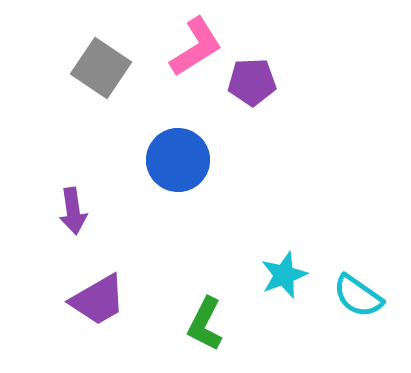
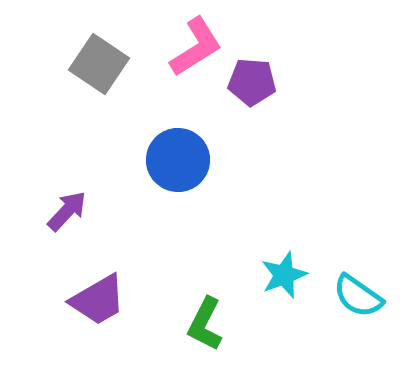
gray square: moved 2 px left, 4 px up
purple pentagon: rotated 6 degrees clockwise
purple arrow: moved 6 px left; rotated 129 degrees counterclockwise
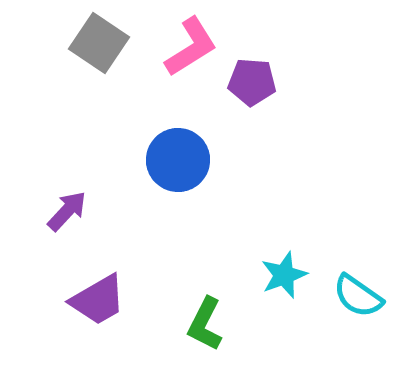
pink L-shape: moved 5 px left
gray square: moved 21 px up
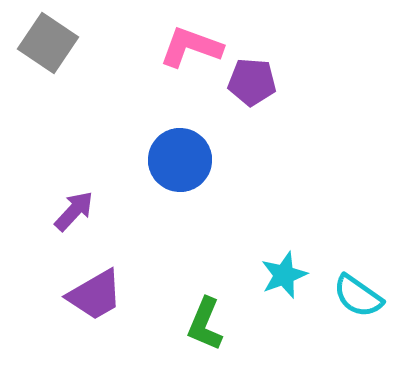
gray square: moved 51 px left
pink L-shape: rotated 128 degrees counterclockwise
blue circle: moved 2 px right
purple arrow: moved 7 px right
purple trapezoid: moved 3 px left, 5 px up
green L-shape: rotated 4 degrees counterclockwise
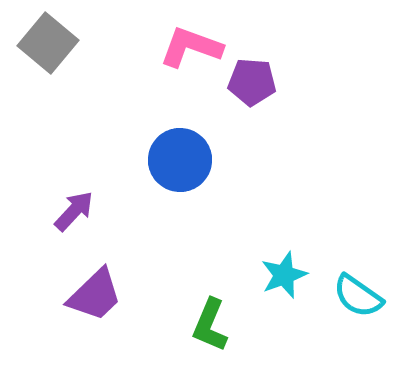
gray square: rotated 6 degrees clockwise
purple trapezoid: rotated 14 degrees counterclockwise
green L-shape: moved 5 px right, 1 px down
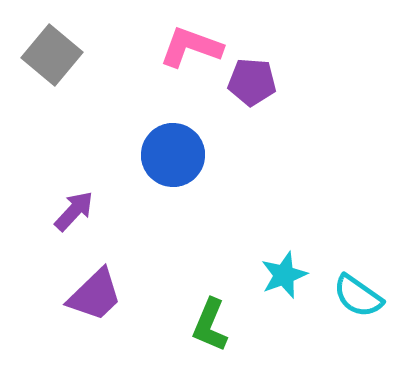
gray square: moved 4 px right, 12 px down
blue circle: moved 7 px left, 5 px up
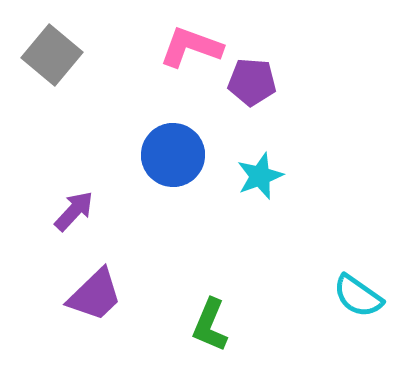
cyan star: moved 24 px left, 99 px up
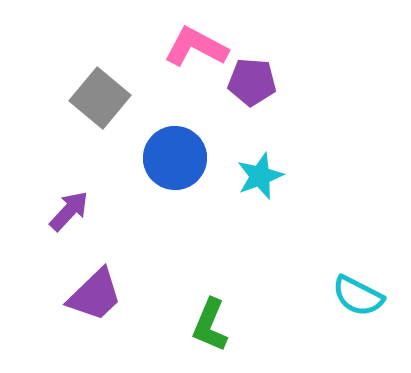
pink L-shape: moved 5 px right; rotated 8 degrees clockwise
gray square: moved 48 px right, 43 px down
blue circle: moved 2 px right, 3 px down
purple arrow: moved 5 px left
cyan semicircle: rotated 8 degrees counterclockwise
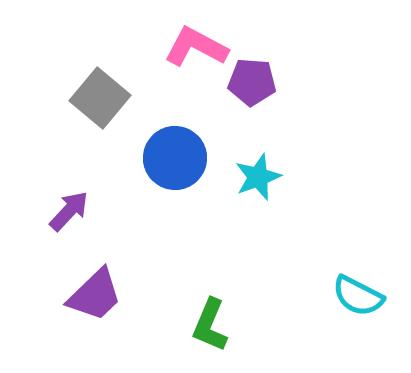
cyan star: moved 2 px left, 1 px down
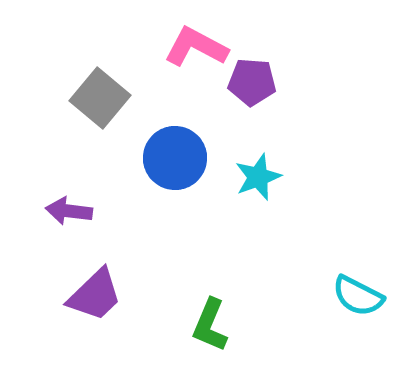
purple arrow: rotated 126 degrees counterclockwise
